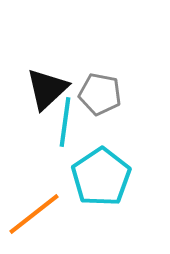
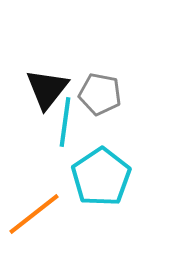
black triangle: rotated 9 degrees counterclockwise
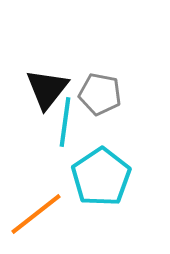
orange line: moved 2 px right
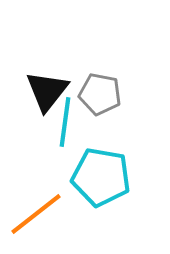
black triangle: moved 2 px down
cyan pentagon: rotated 28 degrees counterclockwise
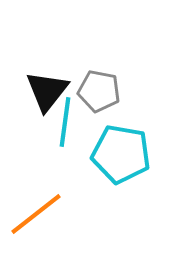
gray pentagon: moved 1 px left, 3 px up
cyan pentagon: moved 20 px right, 23 px up
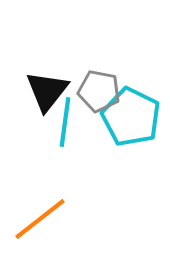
cyan pentagon: moved 10 px right, 37 px up; rotated 16 degrees clockwise
orange line: moved 4 px right, 5 px down
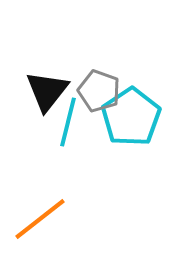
gray pentagon: rotated 9 degrees clockwise
cyan pentagon: rotated 12 degrees clockwise
cyan line: moved 3 px right; rotated 6 degrees clockwise
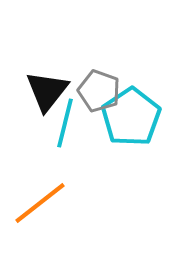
cyan line: moved 3 px left, 1 px down
orange line: moved 16 px up
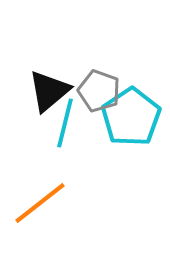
black triangle: moved 2 px right; rotated 12 degrees clockwise
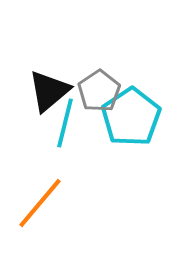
gray pentagon: rotated 18 degrees clockwise
orange line: rotated 12 degrees counterclockwise
